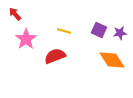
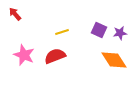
yellow line: moved 2 px left, 1 px down; rotated 32 degrees counterclockwise
pink star: moved 2 px left, 16 px down; rotated 15 degrees counterclockwise
orange diamond: moved 2 px right
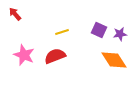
purple star: moved 1 px down
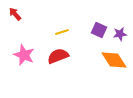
red semicircle: moved 3 px right
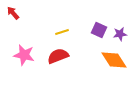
red arrow: moved 2 px left, 1 px up
pink star: rotated 10 degrees counterclockwise
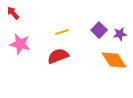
purple square: rotated 21 degrees clockwise
pink star: moved 4 px left, 11 px up
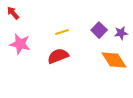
purple star: moved 1 px right, 1 px up
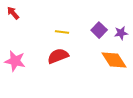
yellow line: rotated 24 degrees clockwise
pink star: moved 5 px left, 17 px down
